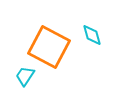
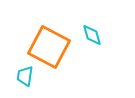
cyan trapezoid: rotated 25 degrees counterclockwise
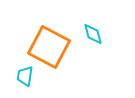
cyan diamond: moved 1 px right, 1 px up
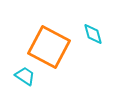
cyan trapezoid: rotated 115 degrees clockwise
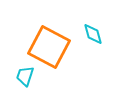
cyan trapezoid: rotated 105 degrees counterclockwise
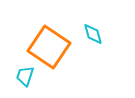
orange square: rotated 6 degrees clockwise
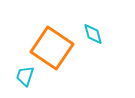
orange square: moved 3 px right, 1 px down
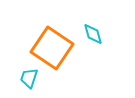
cyan trapezoid: moved 4 px right, 2 px down
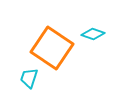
cyan diamond: rotated 55 degrees counterclockwise
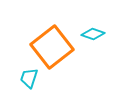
orange square: moved 1 px up; rotated 18 degrees clockwise
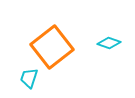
cyan diamond: moved 16 px right, 9 px down
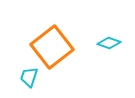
cyan trapezoid: moved 1 px up
